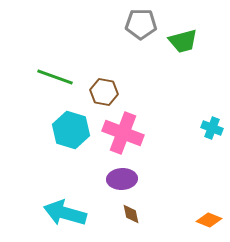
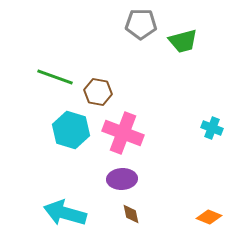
brown hexagon: moved 6 px left
orange diamond: moved 3 px up
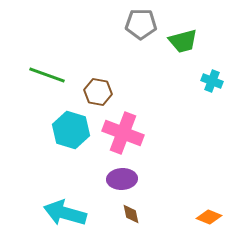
green line: moved 8 px left, 2 px up
cyan cross: moved 47 px up
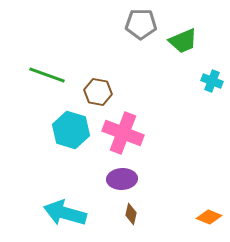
green trapezoid: rotated 8 degrees counterclockwise
brown diamond: rotated 25 degrees clockwise
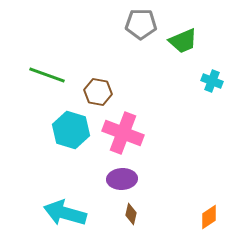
orange diamond: rotated 55 degrees counterclockwise
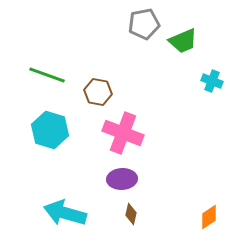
gray pentagon: moved 3 px right; rotated 12 degrees counterclockwise
cyan hexagon: moved 21 px left
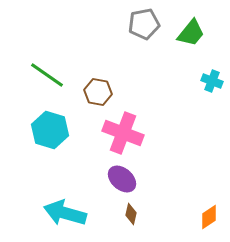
green trapezoid: moved 8 px right, 8 px up; rotated 28 degrees counterclockwise
green line: rotated 15 degrees clockwise
purple ellipse: rotated 44 degrees clockwise
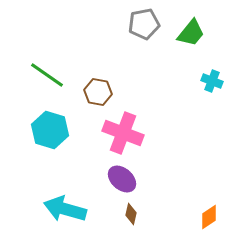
cyan arrow: moved 4 px up
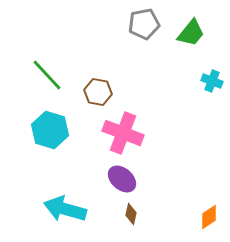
green line: rotated 12 degrees clockwise
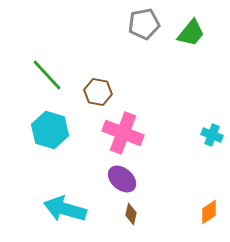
cyan cross: moved 54 px down
orange diamond: moved 5 px up
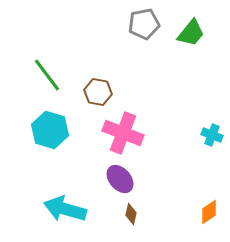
green line: rotated 6 degrees clockwise
purple ellipse: moved 2 px left; rotated 8 degrees clockwise
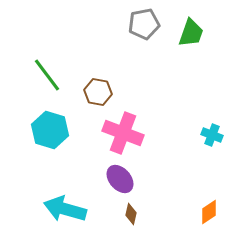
green trapezoid: rotated 20 degrees counterclockwise
